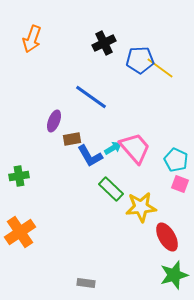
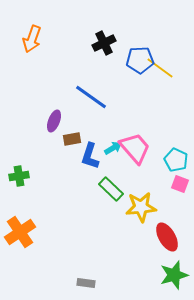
blue L-shape: rotated 48 degrees clockwise
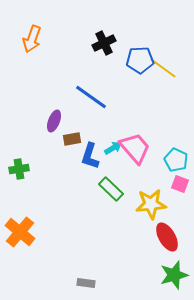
yellow line: moved 3 px right
green cross: moved 7 px up
yellow star: moved 10 px right, 3 px up
orange cross: rotated 16 degrees counterclockwise
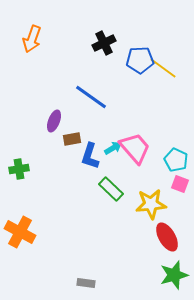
orange cross: rotated 12 degrees counterclockwise
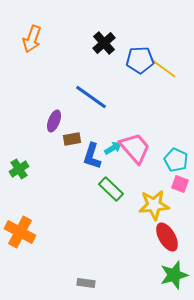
black cross: rotated 15 degrees counterclockwise
blue L-shape: moved 2 px right
green cross: rotated 24 degrees counterclockwise
yellow star: moved 3 px right, 1 px down
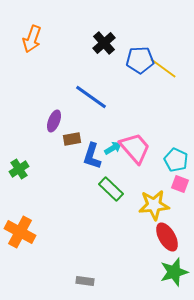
green star: moved 3 px up
gray rectangle: moved 1 px left, 2 px up
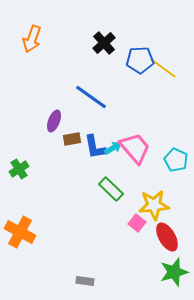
blue L-shape: moved 3 px right, 9 px up; rotated 28 degrees counterclockwise
pink square: moved 43 px left, 39 px down; rotated 18 degrees clockwise
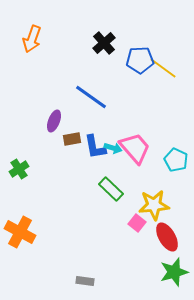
cyan arrow: rotated 48 degrees clockwise
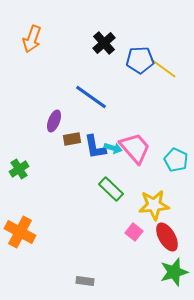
pink square: moved 3 px left, 9 px down
